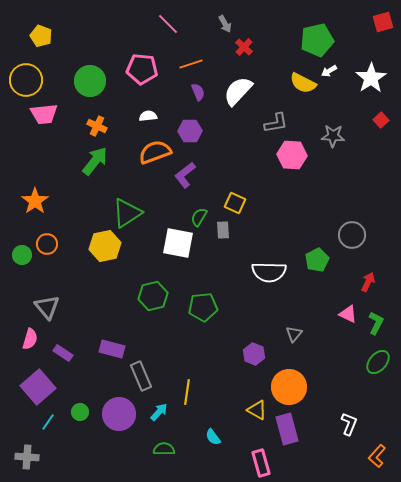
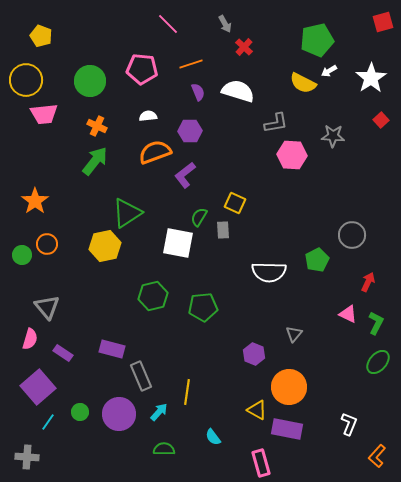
white semicircle at (238, 91): rotated 64 degrees clockwise
purple rectangle at (287, 429): rotated 64 degrees counterclockwise
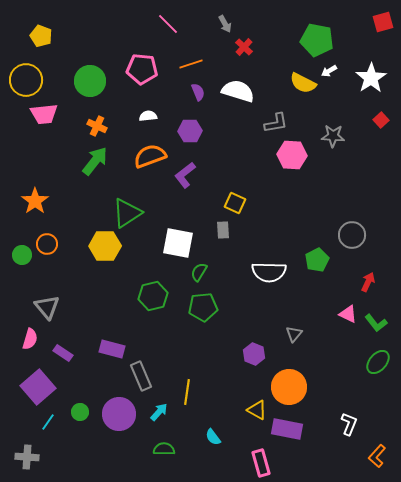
green pentagon at (317, 40): rotated 24 degrees clockwise
orange semicircle at (155, 152): moved 5 px left, 4 px down
green semicircle at (199, 217): moved 55 px down
yellow hexagon at (105, 246): rotated 12 degrees clockwise
green L-shape at (376, 323): rotated 115 degrees clockwise
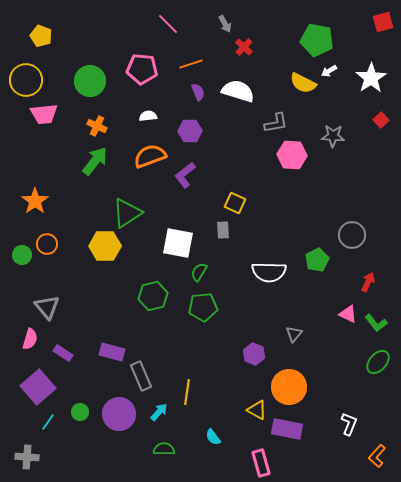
purple rectangle at (112, 349): moved 3 px down
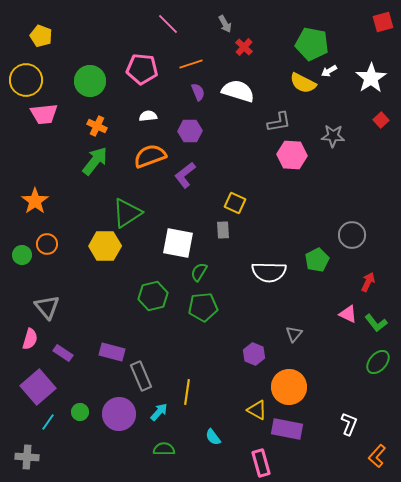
green pentagon at (317, 40): moved 5 px left, 4 px down
gray L-shape at (276, 123): moved 3 px right, 1 px up
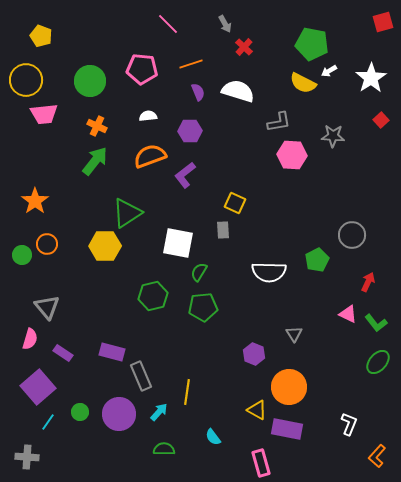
gray triangle at (294, 334): rotated 12 degrees counterclockwise
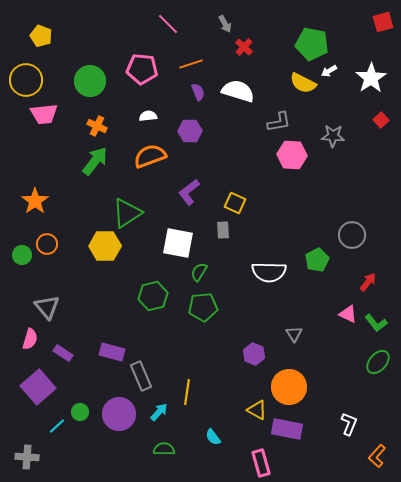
purple L-shape at (185, 175): moved 4 px right, 17 px down
red arrow at (368, 282): rotated 12 degrees clockwise
cyan line at (48, 422): moved 9 px right, 4 px down; rotated 12 degrees clockwise
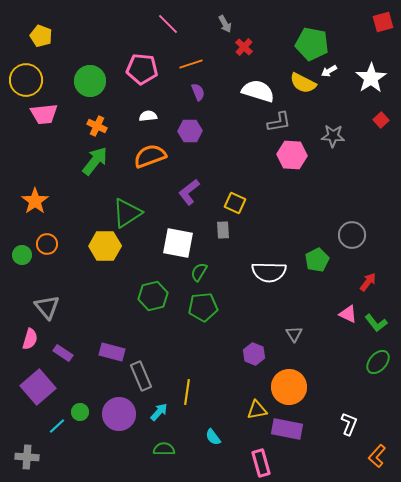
white semicircle at (238, 91): moved 20 px right
yellow triangle at (257, 410): rotated 40 degrees counterclockwise
